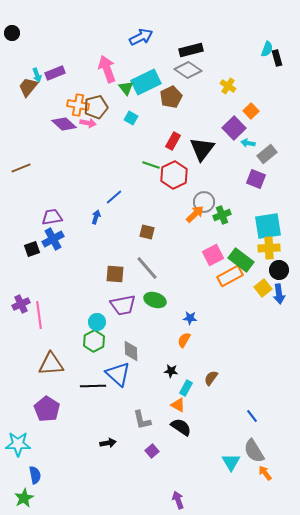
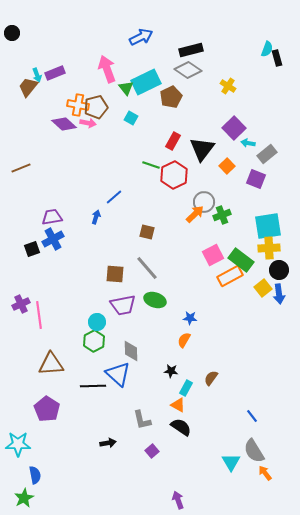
orange square at (251, 111): moved 24 px left, 55 px down
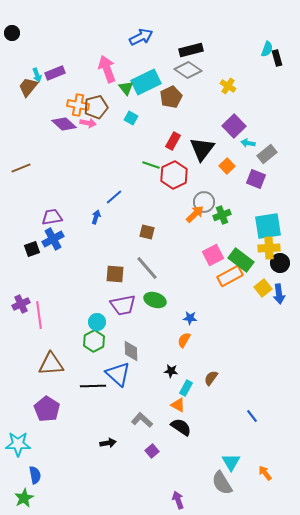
purple square at (234, 128): moved 2 px up
black circle at (279, 270): moved 1 px right, 7 px up
gray L-shape at (142, 420): rotated 145 degrees clockwise
gray semicircle at (254, 451): moved 32 px left, 32 px down
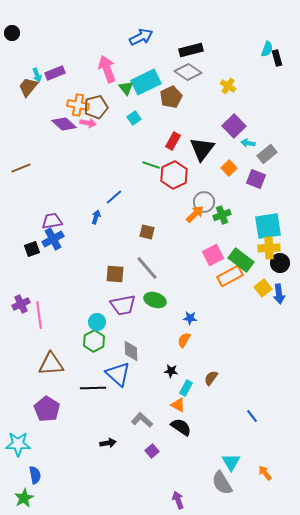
gray diamond at (188, 70): moved 2 px down
cyan square at (131, 118): moved 3 px right; rotated 24 degrees clockwise
orange square at (227, 166): moved 2 px right, 2 px down
purple trapezoid at (52, 217): moved 4 px down
black line at (93, 386): moved 2 px down
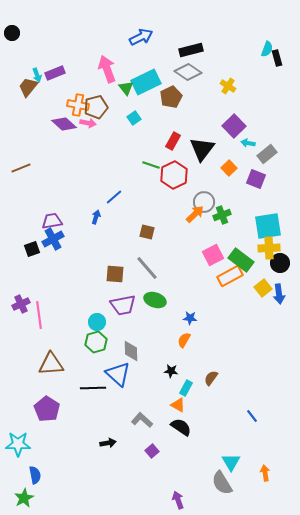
green hexagon at (94, 341): moved 2 px right, 1 px down; rotated 10 degrees clockwise
orange arrow at (265, 473): rotated 28 degrees clockwise
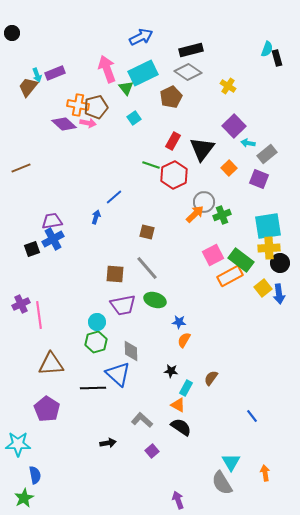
cyan rectangle at (146, 82): moved 3 px left, 9 px up
purple square at (256, 179): moved 3 px right
blue star at (190, 318): moved 11 px left, 4 px down
